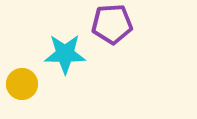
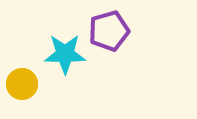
purple pentagon: moved 3 px left, 7 px down; rotated 12 degrees counterclockwise
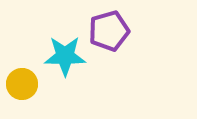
cyan star: moved 2 px down
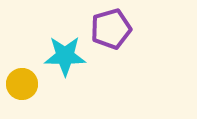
purple pentagon: moved 2 px right, 2 px up
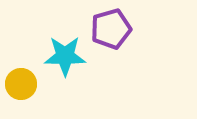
yellow circle: moved 1 px left
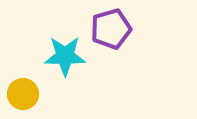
yellow circle: moved 2 px right, 10 px down
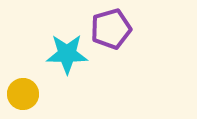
cyan star: moved 2 px right, 2 px up
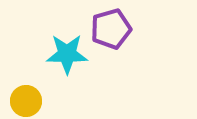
yellow circle: moved 3 px right, 7 px down
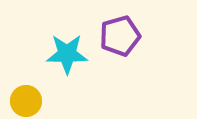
purple pentagon: moved 9 px right, 7 px down
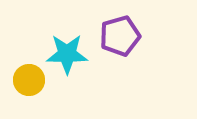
yellow circle: moved 3 px right, 21 px up
